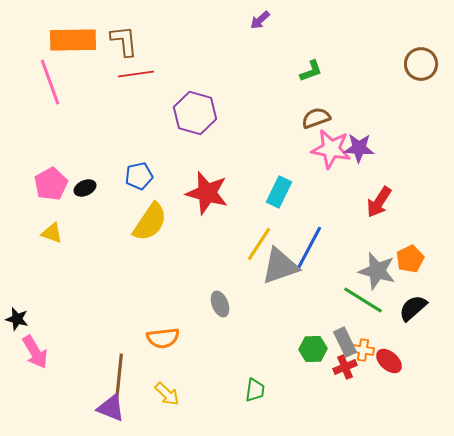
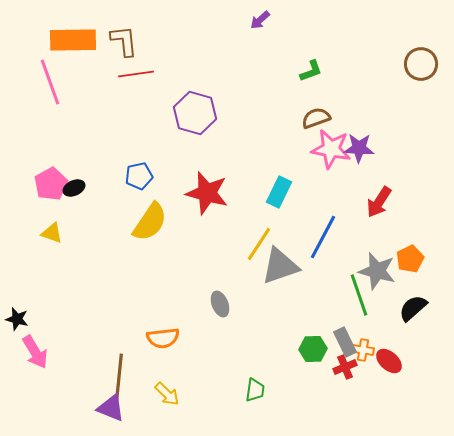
black ellipse: moved 11 px left
blue line: moved 14 px right, 11 px up
green line: moved 4 px left, 5 px up; rotated 39 degrees clockwise
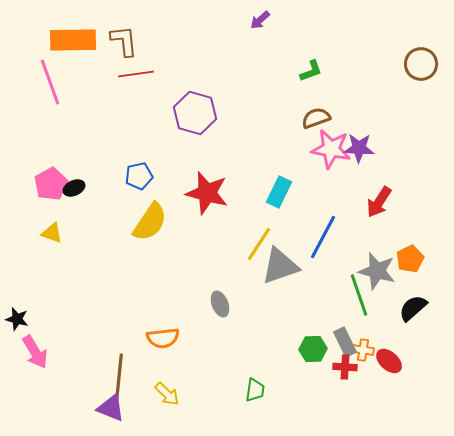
red cross: rotated 25 degrees clockwise
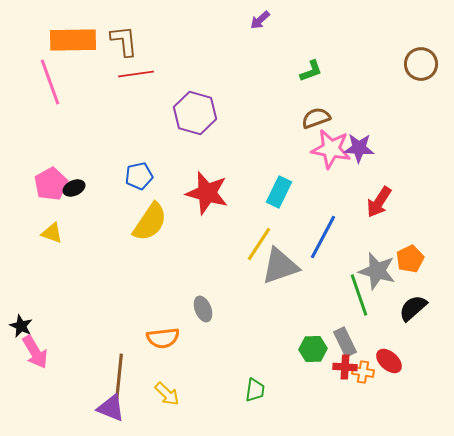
gray ellipse: moved 17 px left, 5 px down
black star: moved 4 px right, 7 px down; rotated 10 degrees clockwise
orange cross: moved 22 px down
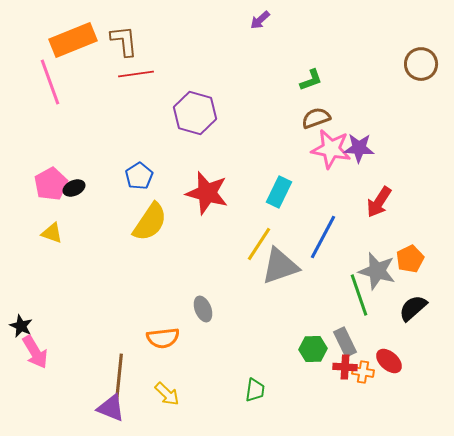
orange rectangle: rotated 21 degrees counterclockwise
green L-shape: moved 9 px down
blue pentagon: rotated 20 degrees counterclockwise
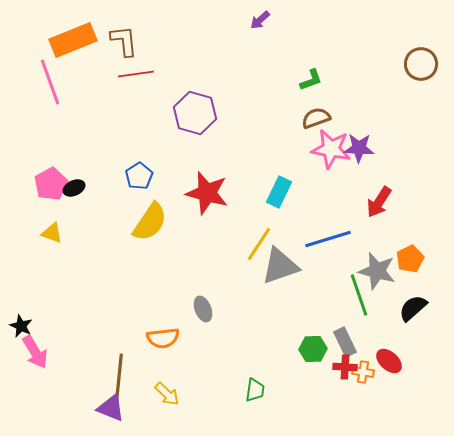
blue line: moved 5 px right, 2 px down; rotated 45 degrees clockwise
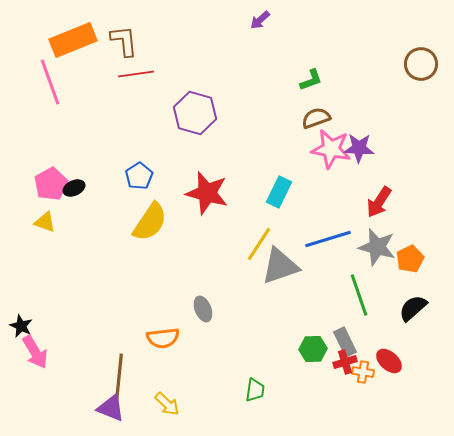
yellow triangle: moved 7 px left, 11 px up
gray star: moved 24 px up
red cross: moved 5 px up; rotated 20 degrees counterclockwise
yellow arrow: moved 10 px down
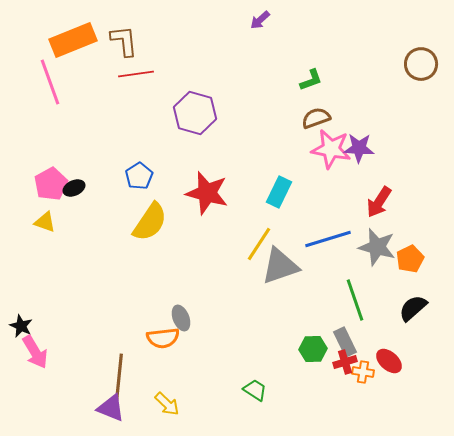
green line: moved 4 px left, 5 px down
gray ellipse: moved 22 px left, 9 px down
green trapezoid: rotated 65 degrees counterclockwise
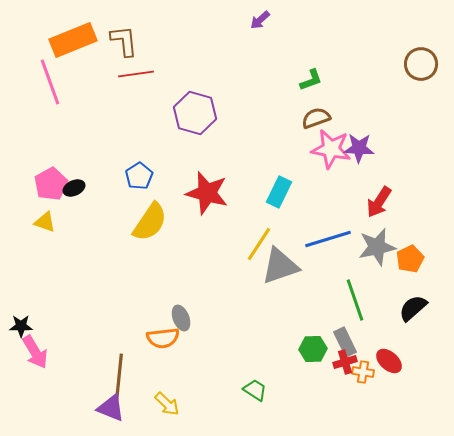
gray star: rotated 27 degrees counterclockwise
black star: rotated 25 degrees counterclockwise
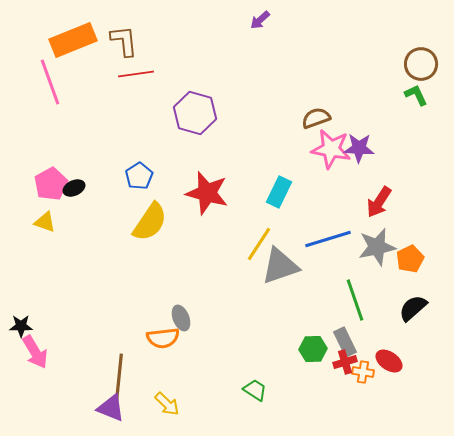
green L-shape: moved 105 px right, 15 px down; rotated 95 degrees counterclockwise
red ellipse: rotated 8 degrees counterclockwise
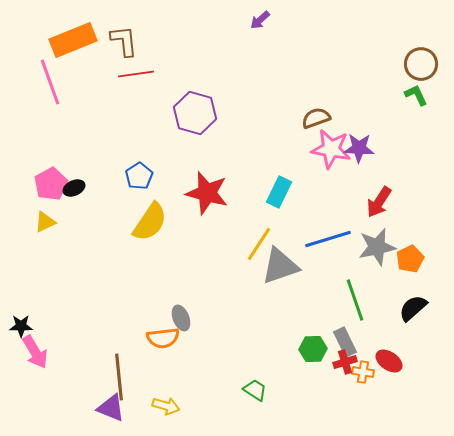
yellow triangle: rotated 45 degrees counterclockwise
brown line: rotated 12 degrees counterclockwise
yellow arrow: moved 1 px left, 2 px down; rotated 28 degrees counterclockwise
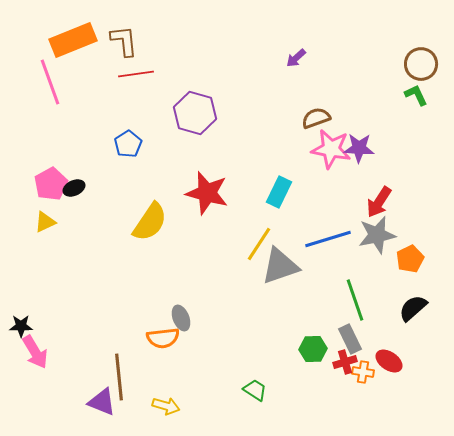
purple arrow: moved 36 px right, 38 px down
blue pentagon: moved 11 px left, 32 px up
gray star: moved 12 px up
gray rectangle: moved 5 px right, 3 px up
purple triangle: moved 9 px left, 6 px up
